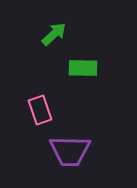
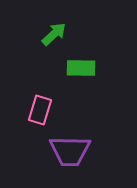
green rectangle: moved 2 px left
pink rectangle: rotated 36 degrees clockwise
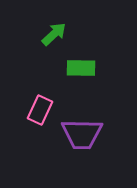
pink rectangle: rotated 8 degrees clockwise
purple trapezoid: moved 12 px right, 17 px up
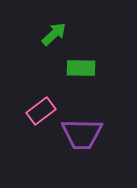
pink rectangle: moved 1 px right, 1 px down; rotated 28 degrees clockwise
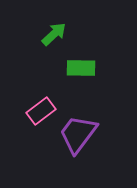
purple trapezoid: moved 4 px left; rotated 126 degrees clockwise
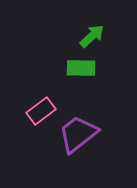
green arrow: moved 38 px right, 2 px down
purple trapezoid: rotated 15 degrees clockwise
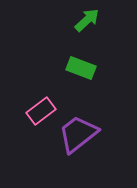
green arrow: moved 5 px left, 16 px up
green rectangle: rotated 20 degrees clockwise
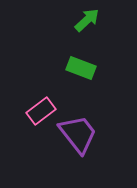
purple trapezoid: rotated 90 degrees clockwise
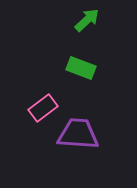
pink rectangle: moved 2 px right, 3 px up
purple trapezoid: rotated 48 degrees counterclockwise
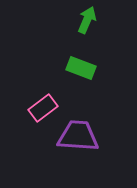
green arrow: rotated 24 degrees counterclockwise
purple trapezoid: moved 2 px down
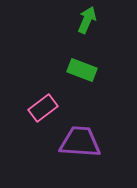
green rectangle: moved 1 px right, 2 px down
purple trapezoid: moved 2 px right, 6 px down
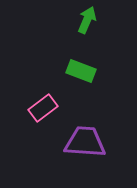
green rectangle: moved 1 px left, 1 px down
purple trapezoid: moved 5 px right
